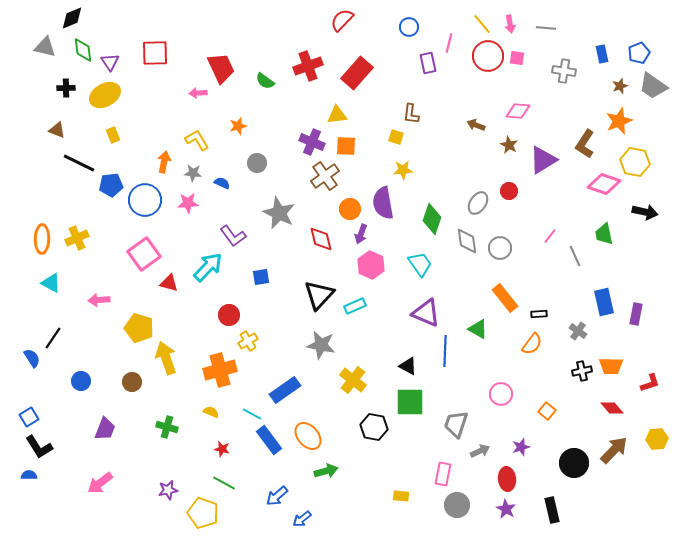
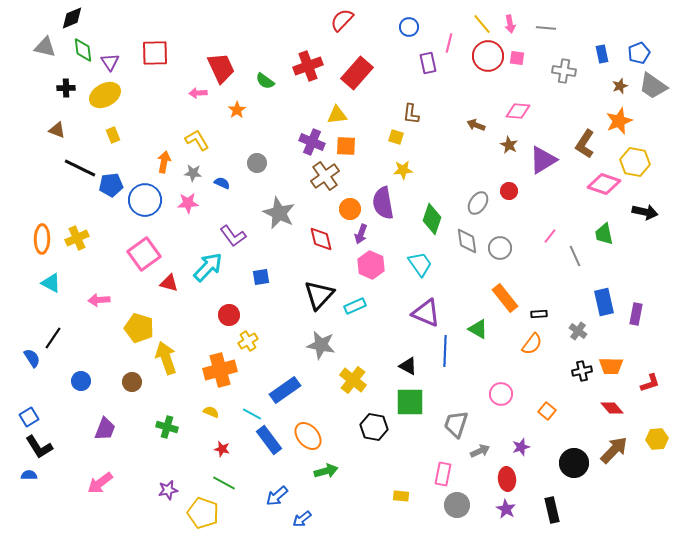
orange star at (238, 126): moved 1 px left, 16 px up; rotated 18 degrees counterclockwise
black line at (79, 163): moved 1 px right, 5 px down
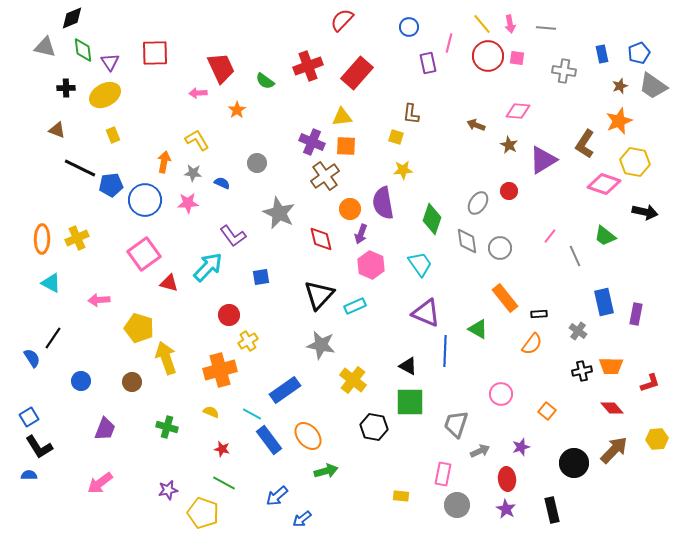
yellow triangle at (337, 115): moved 5 px right, 2 px down
green trapezoid at (604, 234): moved 1 px right, 2 px down; rotated 40 degrees counterclockwise
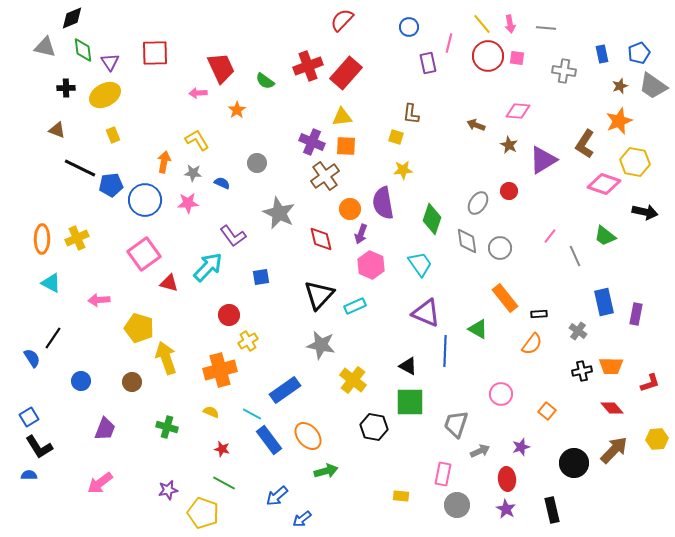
red rectangle at (357, 73): moved 11 px left
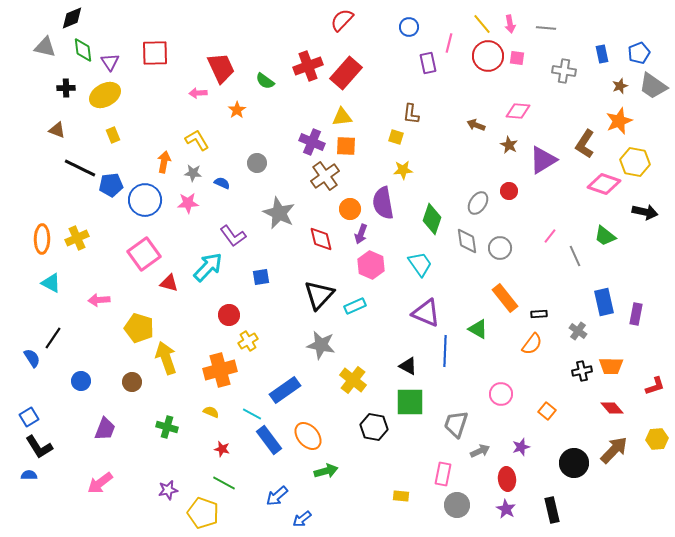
red L-shape at (650, 383): moved 5 px right, 3 px down
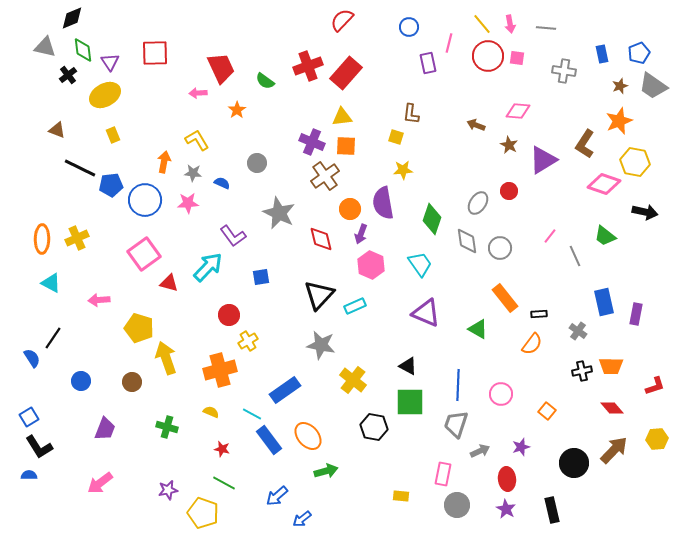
black cross at (66, 88): moved 2 px right, 13 px up; rotated 36 degrees counterclockwise
blue line at (445, 351): moved 13 px right, 34 px down
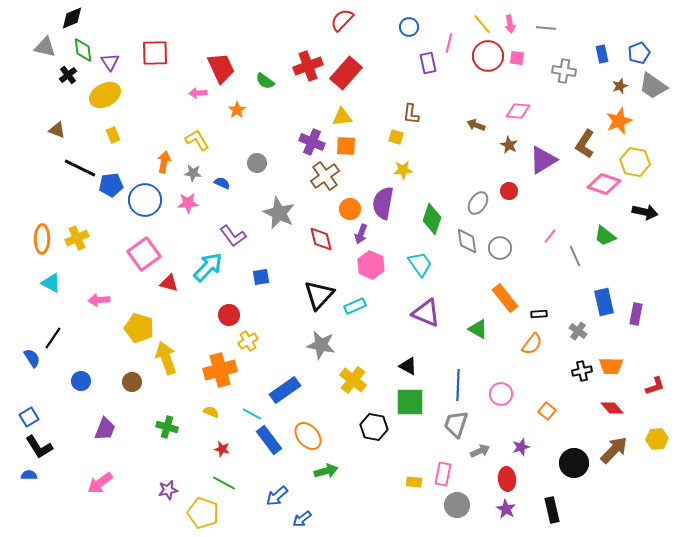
purple semicircle at (383, 203): rotated 20 degrees clockwise
yellow rectangle at (401, 496): moved 13 px right, 14 px up
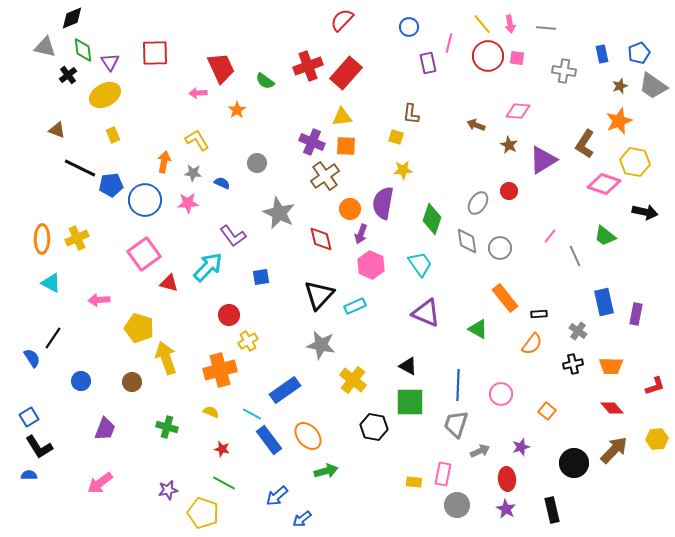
black cross at (582, 371): moved 9 px left, 7 px up
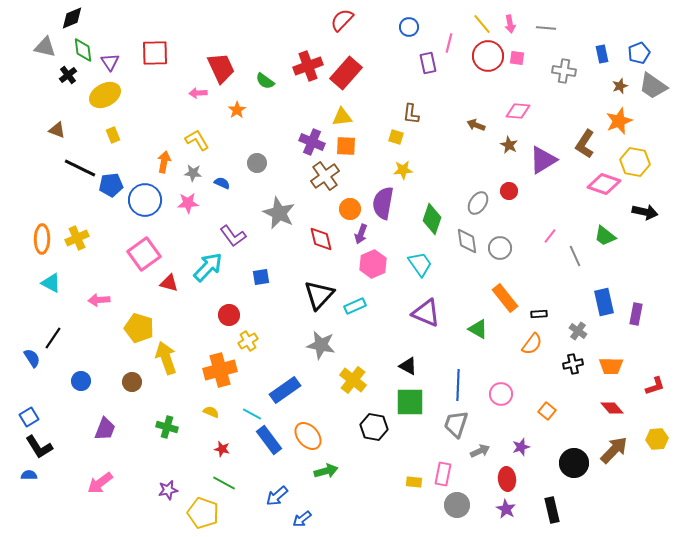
pink hexagon at (371, 265): moved 2 px right, 1 px up; rotated 12 degrees clockwise
